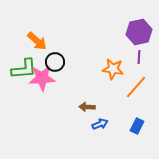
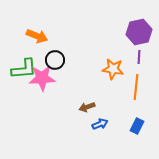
orange arrow: moved 5 px up; rotated 20 degrees counterclockwise
black circle: moved 2 px up
orange line: rotated 35 degrees counterclockwise
brown arrow: rotated 21 degrees counterclockwise
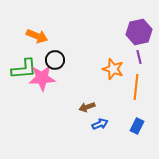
purple line: rotated 16 degrees counterclockwise
orange star: rotated 10 degrees clockwise
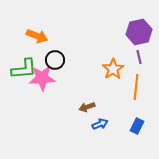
orange star: rotated 20 degrees clockwise
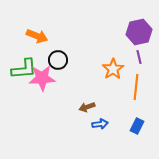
black circle: moved 3 px right
blue arrow: rotated 14 degrees clockwise
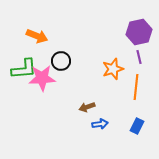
black circle: moved 3 px right, 1 px down
orange star: rotated 15 degrees clockwise
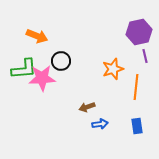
purple line: moved 6 px right, 1 px up
blue rectangle: rotated 35 degrees counterclockwise
